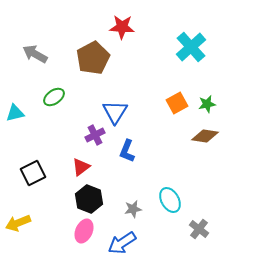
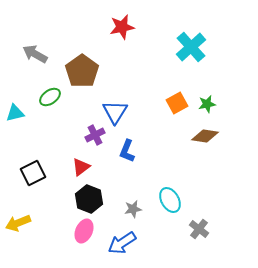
red star: rotated 15 degrees counterclockwise
brown pentagon: moved 11 px left, 13 px down; rotated 8 degrees counterclockwise
green ellipse: moved 4 px left
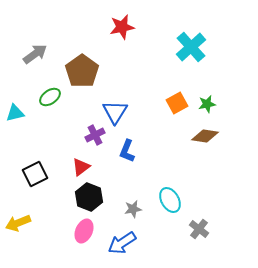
gray arrow: rotated 115 degrees clockwise
black square: moved 2 px right, 1 px down
black hexagon: moved 2 px up
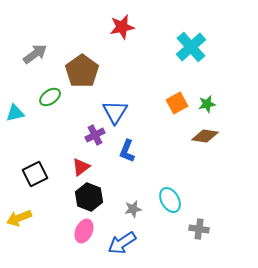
yellow arrow: moved 1 px right, 5 px up
gray cross: rotated 30 degrees counterclockwise
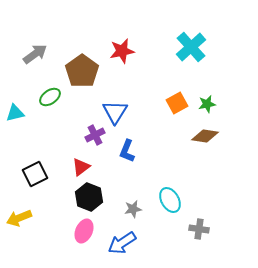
red star: moved 24 px down
